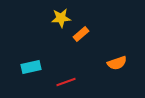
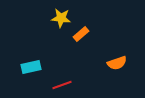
yellow star: rotated 12 degrees clockwise
red line: moved 4 px left, 3 px down
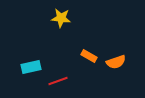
orange rectangle: moved 8 px right, 22 px down; rotated 70 degrees clockwise
orange semicircle: moved 1 px left, 1 px up
red line: moved 4 px left, 4 px up
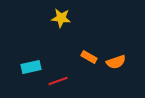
orange rectangle: moved 1 px down
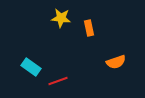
orange rectangle: moved 29 px up; rotated 49 degrees clockwise
cyan rectangle: rotated 48 degrees clockwise
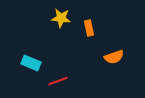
orange semicircle: moved 2 px left, 5 px up
cyan rectangle: moved 4 px up; rotated 12 degrees counterclockwise
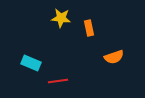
red line: rotated 12 degrees clockwise
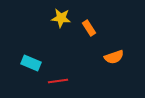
orange rectangle: rotated 21 degrees counterclockwise
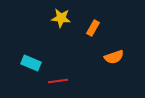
orange rectangle: moved 4 px right; rotated 63 degrees clockwise
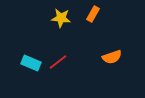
orange rectangle: moved 14 px up
orange semicircle: moved 2 px left
red line: moved 19 px up; rotated 30 degrees counterclockwise
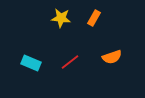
orange rectangle: moved 1 px right, 4 px down
red line: moved 12 px right
